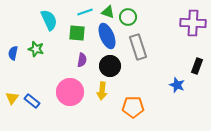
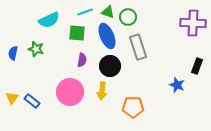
cyan semicircle: rotated 90 degrees clockwise
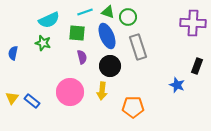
green star: moved 7 px right, 6 px up
purple semicircle: moved 3 px up; rotated 24 degrees counterclockwise
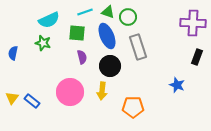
black rectangle: moved 9 px up
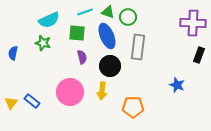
gray rectangle: rotated 25 degrees clockwise
black rectangle: moved 2 px right, 2 px up
yellow triangle: moved 1 px left, 5 px down
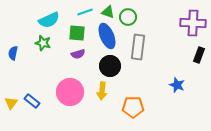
purple semicircle: moved 4 px left, 3 px up; rotated 88 degrees clockwise
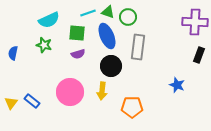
cyan line: moved 3 px right, 1 px down
purple cross: moved 2 px right, 1 px up
green star: moved 1 px right, 2 px down
black circle: moved 1 px right
orange pentagon: moved 1 px left
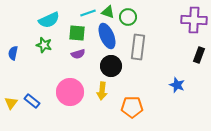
purple cross: moved 1 px left, 2 px up
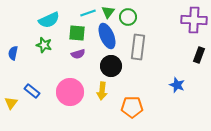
green triangle: rotated 48 degrees clockwise
blue rectangle: moved 10 px up
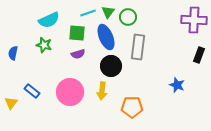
blue ellipse: moved 1 px left, 1 px down
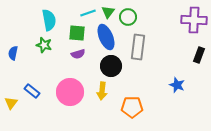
cyan semicircle: rotated 75 degrees counterclockwise
